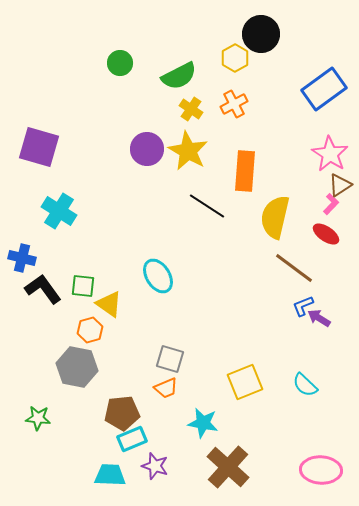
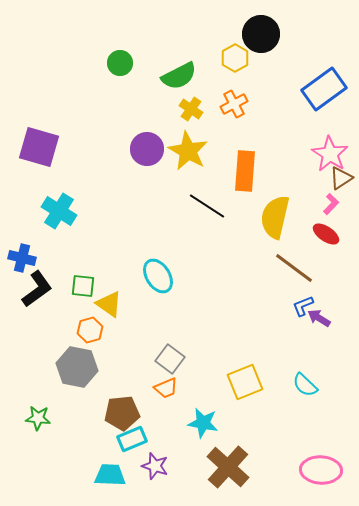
brown triangle: moved 1 px right, 7 px up
black L-shape: moved 6 px left; rotated 90 degrees clockwise
gray square: rotated 20 degrees clockwise
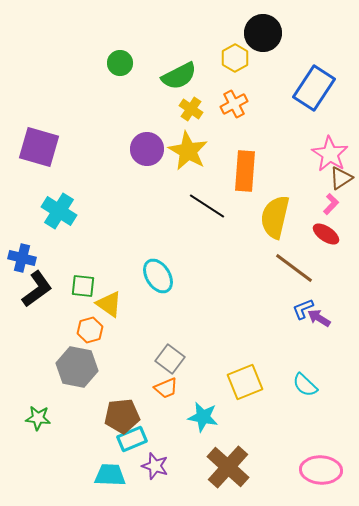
black circle: moved 2 px right, 1 px up
blue rectangle: moved 10 px left, 1 px up; rotated 21 degrees counterclockwise
blue L-shape: moved 3 px down
brown pentagon: moved 3 px down
cyan star: moved 6 px up
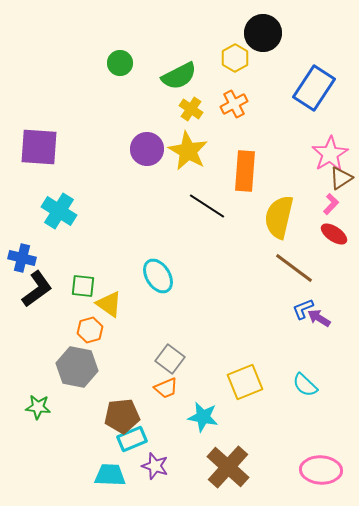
purple square: rotated 12 degrees counterclockwise
pink star: rotated 9 degrees clockwise
yellow semicircle: moved 4 px right
red ellipse: moved 8 px right
green star: moved 11 px up
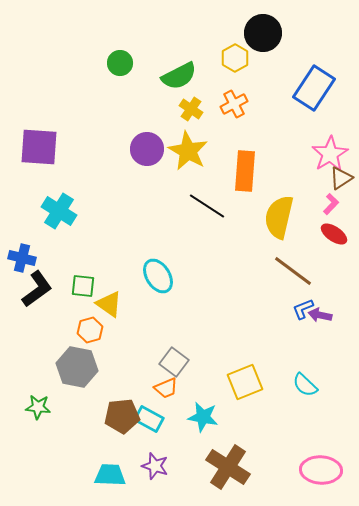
brown line: moved 1 px left, 3 px down
purple arrow: moved 1 px right, 3 px up; rotated 20 degrees counterclockwise
gray square: moved 4 px right, 3 px down
cyan rectangle: moved 17 px right, 20 px up; rotated 52 degrees clockwise
brown cross: rotated 9 degrees counterclockwise
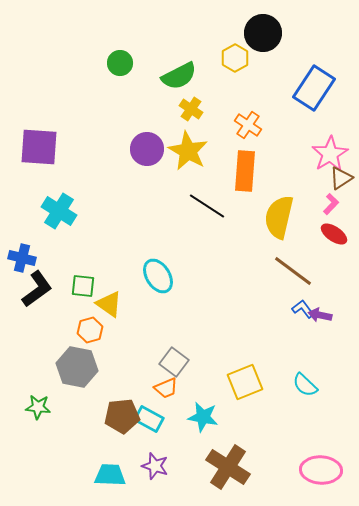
orange cross: moved 14 px right, 21 px down; rotated 28 degrees counterclockwise
blue L-shape: rotated 75 degrees clockwise
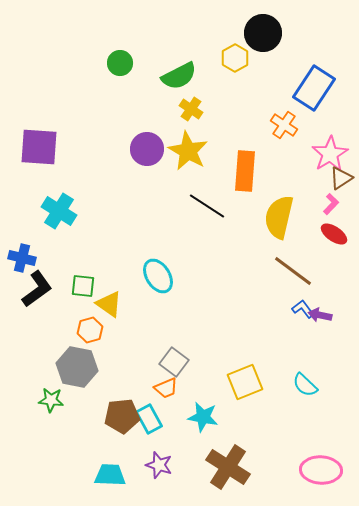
orange cross: moved 36 px right
green star: moved 13 px right, 7 px up
cyan rectangle: rotated 32 degrees clockwise
purple star: moved 4 px right, 1 px up
